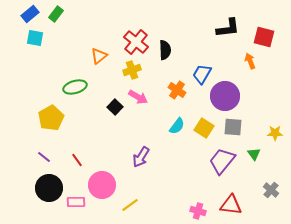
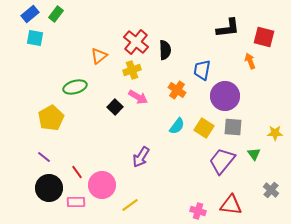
blue trapezoid: moved 4 px up; rotated 20 degrees counterclockwise
red line: moved 12 px down
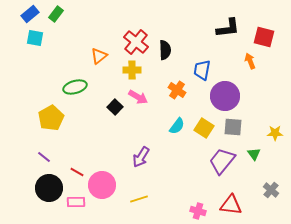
yellow cross: rotated 18 degrees clockwise
red line: rotated 24 degrees counterclockwise
yellow line: moved 9 px right, 6 px up; rotated 18 degrees clockwise
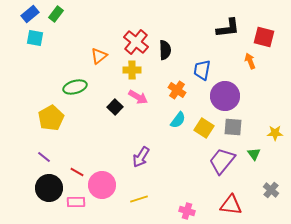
cyan semicircle: moved 1 px right, 6 px up
pink cross: moved 11 px left
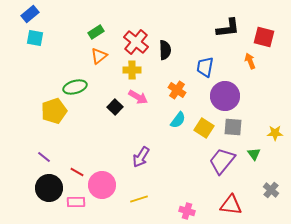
green rectangle: moved 40 px right, 18 px down; rotated 21 degrees clockwise
blue trapezoid: moved 3 px right, 3 px up
yellow pentagon: moved 3 px right, 7 px up; rotated 10 degrees clockwise
